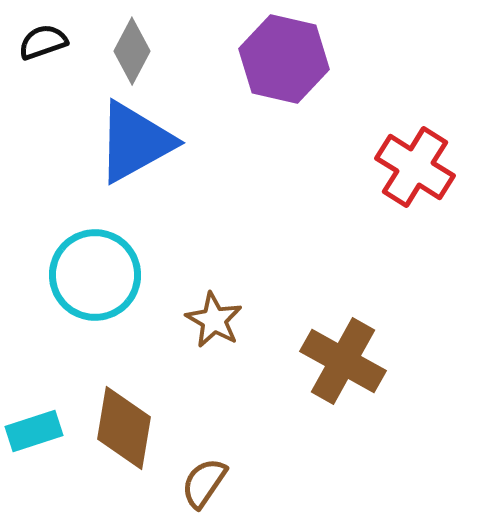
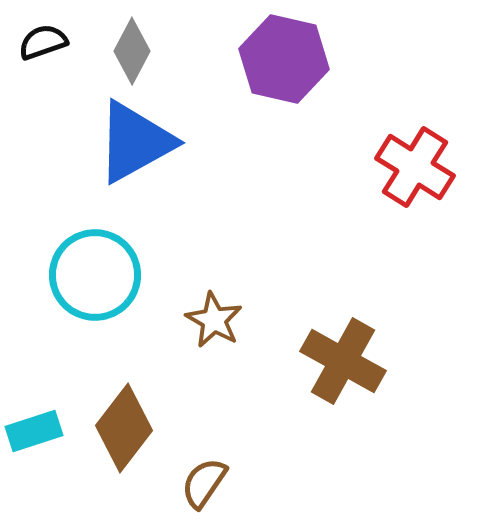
brown diamond: rotated 28 degrees clockwise
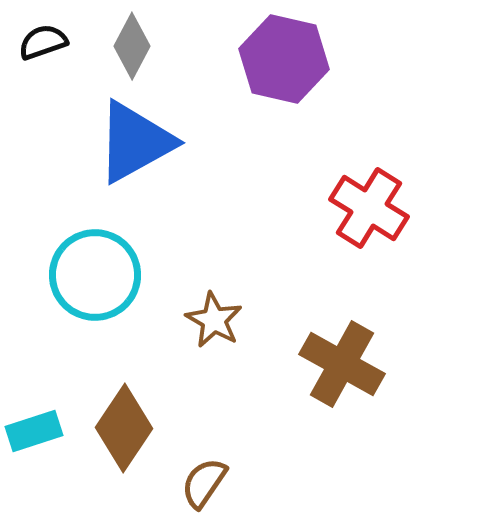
gray diamond: moved 5 px up
red cross: moved 46 px left, 41 px down
brown cross: moved 1 px left, 3 px down
brown diamond: rotated 4 degrees counterclockwise
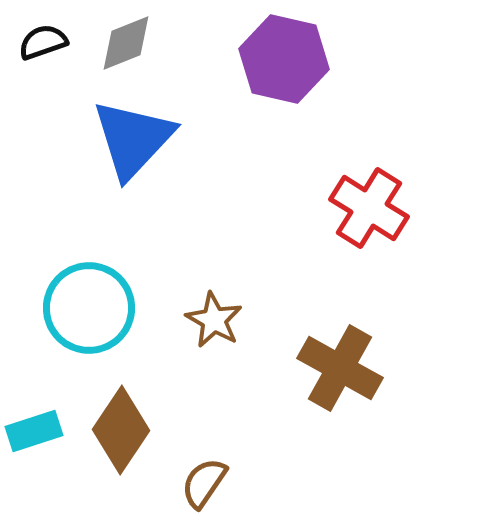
gray diamond: moved 6 px left, 3 px up; rotated 40 degrees clockwise
blue triangle: moved 2 px left, 3 px up; rotated 18 degrees counterclockwise
cyan circle: moved 6 px left, 33 px down
brown cross: moved 2 px left, 4 px down
brown diamond: moved 3 px left, 2 px down
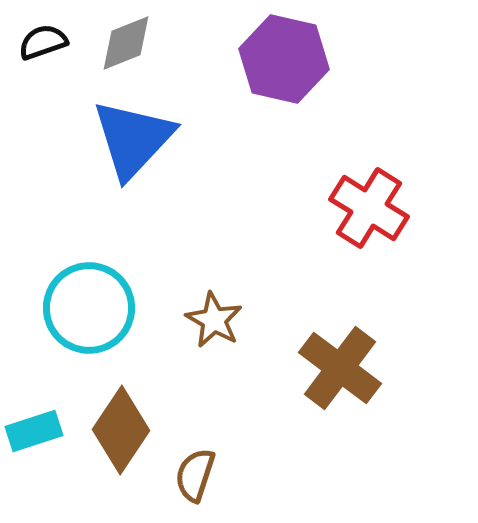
brown cross: rotated 8 degrees clockwise
brown semicircle: moved 9 px left, 8 px up; rotated 16 degrees counterclockwise
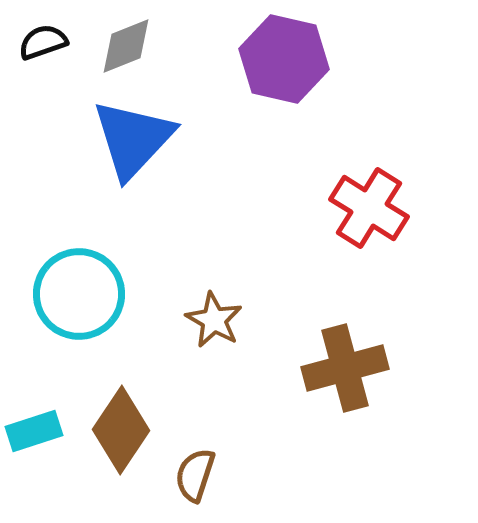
gray diamond: moved 3 px down
cyan circle: moved 10 px left, 14 px up
brown cross: moved 5 px right; rotated 38 degrees clockwise
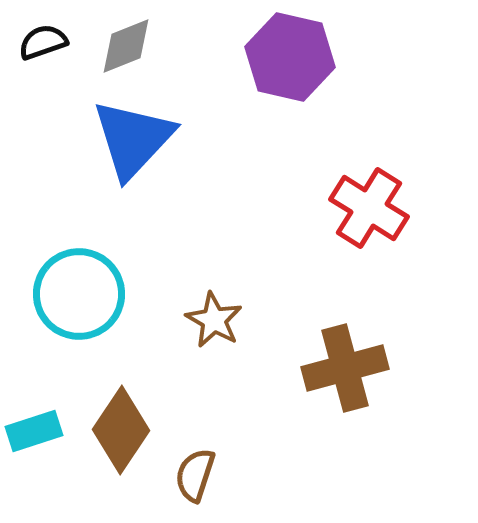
purple hexagon: moved 6 px right, 2 px up
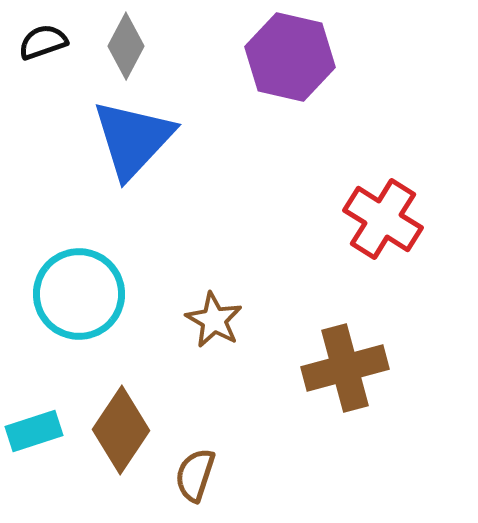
gray diamond: rotated 40 degrees counterclockwise
red cross: moved 14 px right, 11 px down
